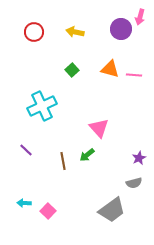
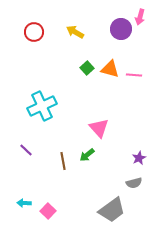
yellow arrow: rotated 18 degrees clockwise
green square: moved 15 px right, 2 px up
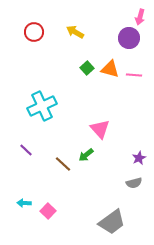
purple circle: moved 8 px right, 9 px down
pink triangle: moved 1 px right, 1 px down
green arrow: moved 1 px left
brown line: moved 3 px down; rotated 36 degrees counterclockwise
gray trapezoid: moved 12 px down
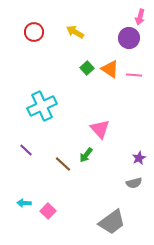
orange triangle: rotated 18 degrees clockwise
green arrow: rotated 14 degrees counterclockwise
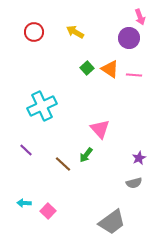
pink arrow: rotated 35 degrees counterclockwise
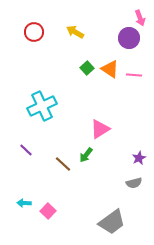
pink arrow: moved 1 px down
pink triangle: rotated 40 degrees clockwise
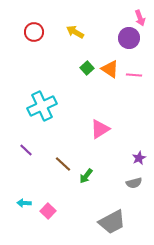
green arrow: moved 21 px down
gray trapezoid: rotated 8 degrees clockwise
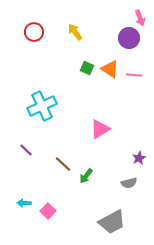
yellow arrow: rotated 24 degrees clockwise
green square: rotated 24 degrees counterclockwise
gray semicircle: moved 5 px left
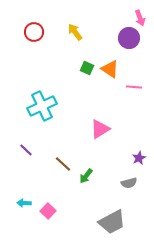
pink line: moved 12 px down
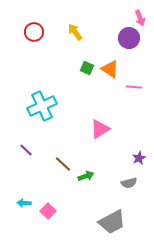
green arrow: rotated 147 degrees counterclockwise
